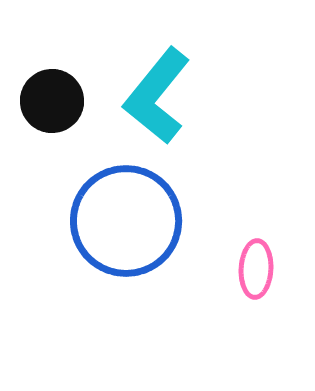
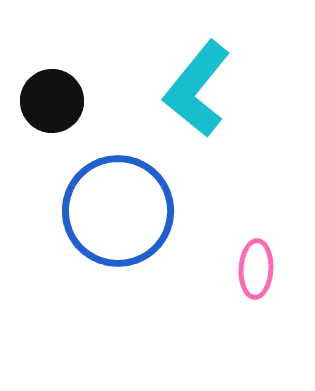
cyan L-shape: moved 40 px right, 7 px up
blue circle: moved 8 px left, 10 px up
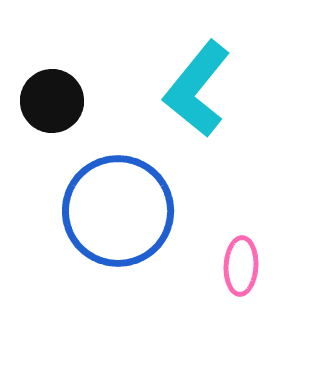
pink ellipse: moved 15 px left, 3 px up
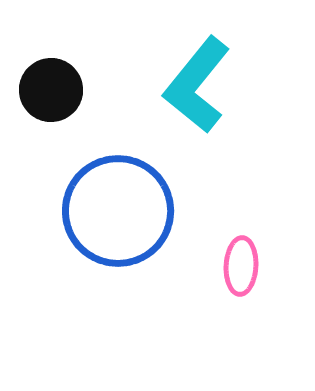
cyan L-shape: moved 4 px up
black circle: moved 1 px left, 11 px up
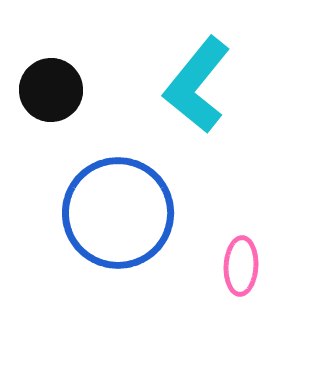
blue circle: moved 2 px down
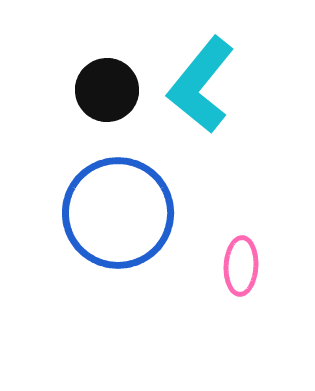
cyan L-shape: moved 4 px right
black circle: moved 56 px right
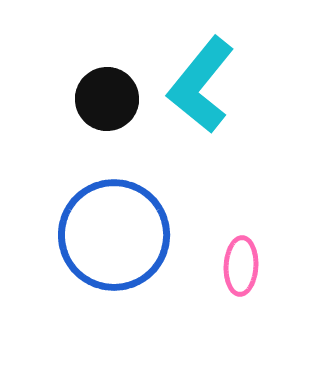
black circle: moved 9 px down
blue circle: moved 4 px left, 22 px down
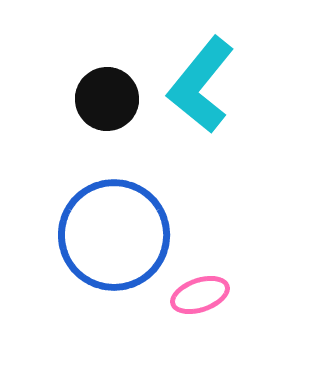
pink ellipse: moved 41 px left, 29 px down; rotated 68 degrees clockwise
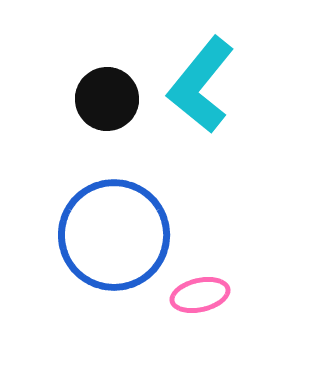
pink ellipse: rotated 6 degrees clockwise
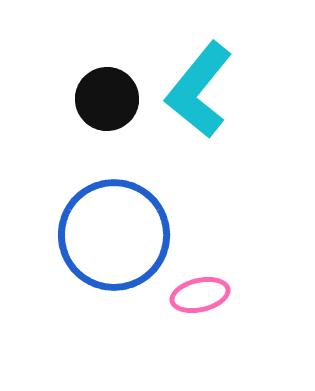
cyan L-shape: moved 2 px left, 5 px down
